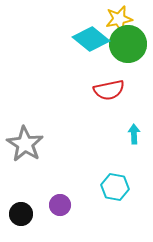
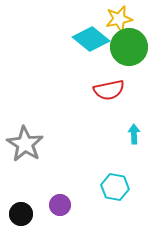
green circle: moved 1 px right, 3 px down
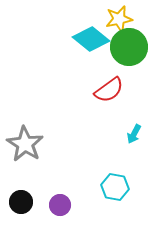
red semicircle: rotated 24 degrees counterclockwise
cyan arrow: rotated 150 degrees counterclockwise
black circle: moved 12 px up
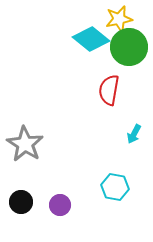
red semicircle: rotated 136 degrees clockwise
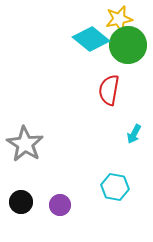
green circle: moved 1 px left, 2 px up
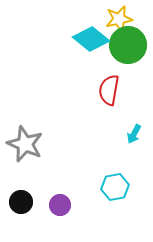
gray star: rotated 9 degrees counterclockwise
cyan hexagon: rotated 20 degrees counterclockwise
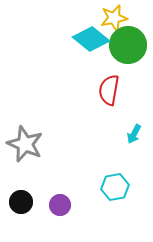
yellow star: moved 5 px left, 1 px up
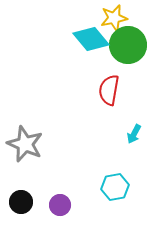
cyan diamond: rotated 12 degrees clockwise
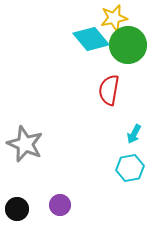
cyan hexagon: moved 15 px right, 19 px up
black circle: moved 4 px left, 7 px down
